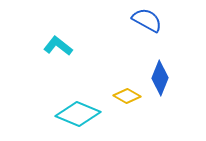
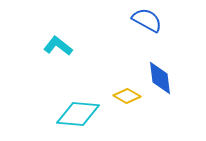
blue diamond: rotated 28 degrees counterclockwise
cyan diamond: rotated 18 degrees counterclockwise
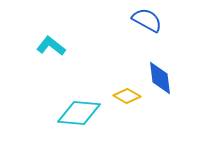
cyan L-shape: moved 7 px left
cyan diamond: moved 1 px right, 1 px up
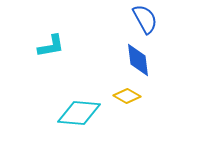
blue semicircle: moved 2 px left, 1 px up; rotated 32 degrees clockwise
cyan L-shape: rotated 132 degrees clockwise
blue diamond: moved 22 px left, 18 px up
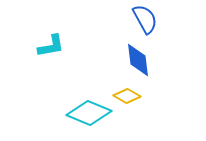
cyan diamond: moved 10 px right; rotated 18 degrees clockwise
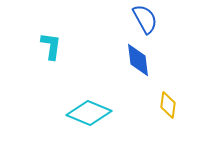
cyan L-shape: rotated 72 degrees counterclockwise
yellow diamond: moved 41 px right, 9 px down; rotated 68 degrees clockwise
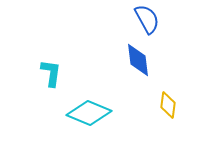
blue semicircle: moved 2 px right
cyan L-shape: moved 27 px down
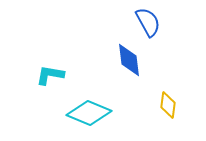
blue semicircle: moved 1 px right, 3 px down
blue diamond: moved 9 px left
cyan L-shape: moved 1 px left, 2 px down; rotated 88 degrees counterclockwise
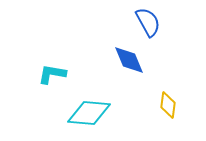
blue diamond: rotated 16 degrees counterclockwise
cyan L-shape: moved 2 px right, 1 px up
cyan diamond: rotated 18 degrees counterclockwise
